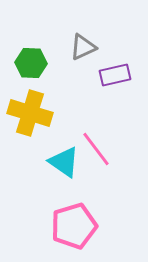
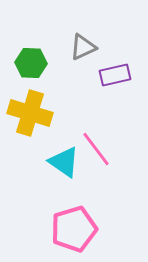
pink pentagon: moved 3 px down
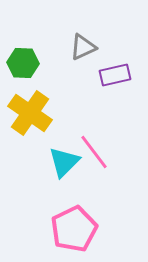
green hexagon: moved 8 px left
yellow cross: rotated 18 degrees clockwise
pink line: moved 2 px left, 3 px down
cyan triangle: rotated 40 degrees clockwise
pink pentagon: rotated 9 degrees counterclockwise
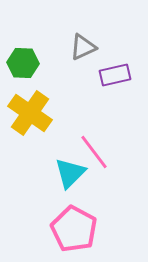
cyan triangle: moved 6 px right, 11 px down
pink pentagon: rotated 18 degrees counterclockwise
